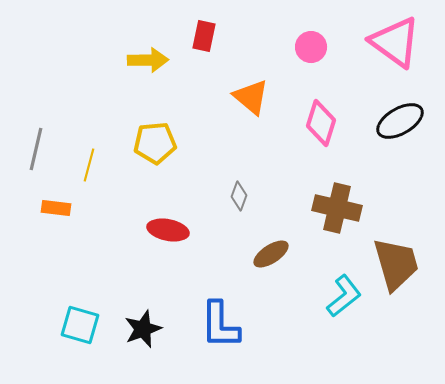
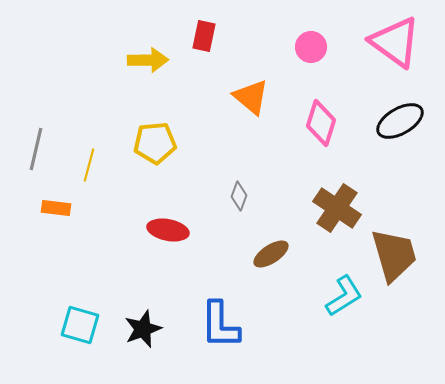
brown cross: rotated 21 degrees clockwise
brown trapezoid: moved 2 px left, 9 px up
cyan L-shape: rotated 6 degrees clockwise
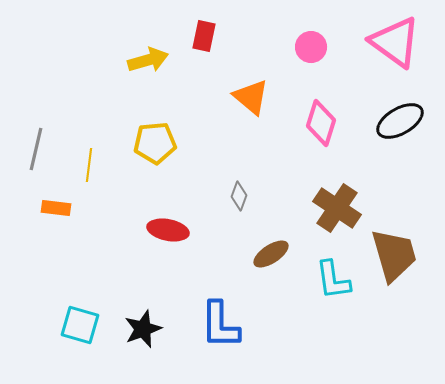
yellow arrow: rotated 15 degrees counterclockwise
yellow line: rotated 8 degrees counterclockwise
cyan L-shape: moved 11 px left, 16 px up; rotated 114 degrees clockwise
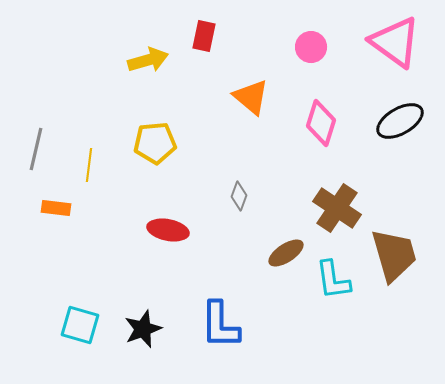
brown ellipse: moved 15 px right, 1 px up
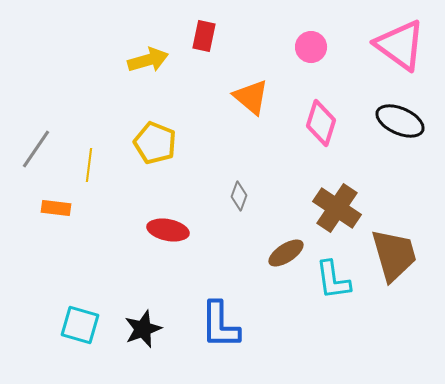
pink triangle: moved 5 px right, 3 px down
black ellipse: rotated 54 degrees clockwise
yellow pentagon: rotated 27 degrees clockwise
gray line: rotated 21 degrees clockwise
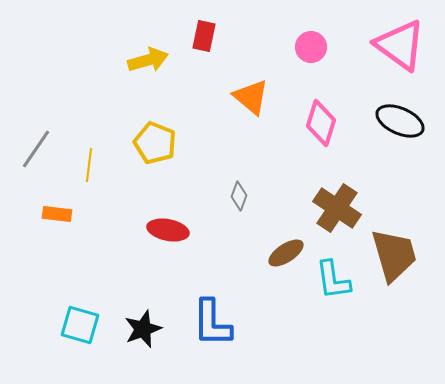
orange rectangle: moved 1 px right, 6 px down
blue L-shape: moved 8 px left, 2 px up
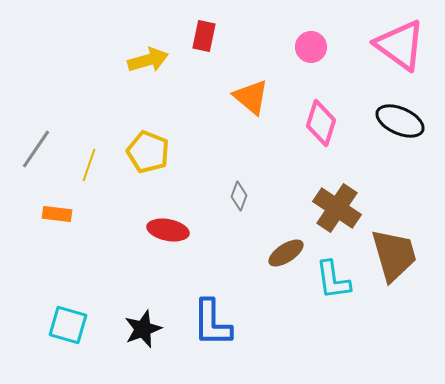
yellow pentagon: moved 7 px left, 9 px down
yellow line: rotated 12 degrees clockwise
cyan square: moved 12 px left
